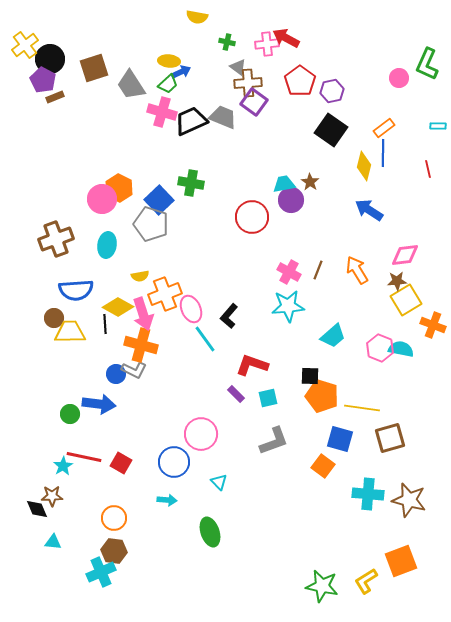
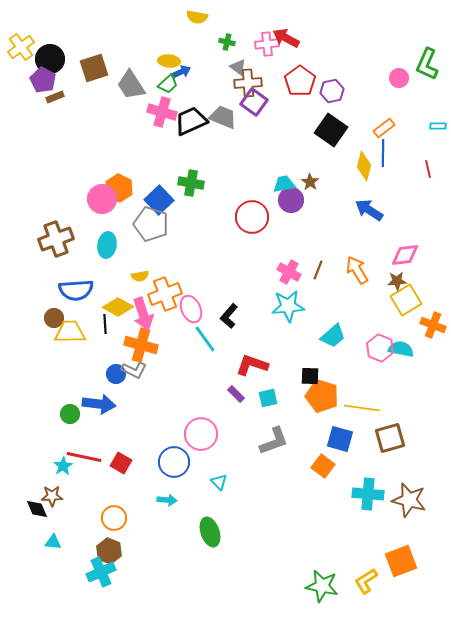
yellow cross at (25, 45): moved 4 px left, 2 px down
brown hexagon at (114, 551): moved 5 px left; rotated 15 degrees clockwise
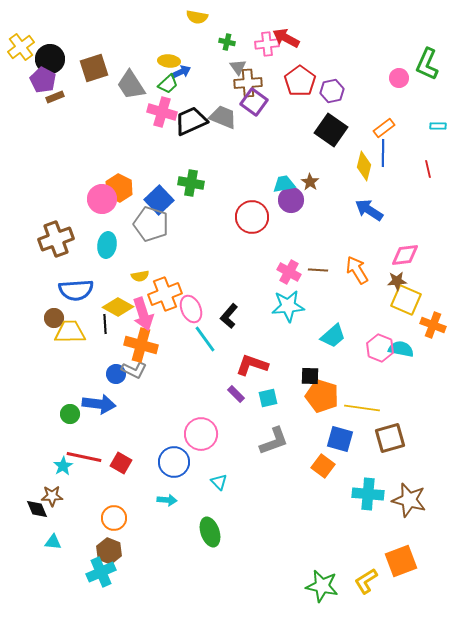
gray triangle at (238, 67): rotated 18 degrees clockwise
brown line at (318, 270): rotated 72 degrees clockwise
yellow square at (406, 300): rotated 36 degrees counterclockwise
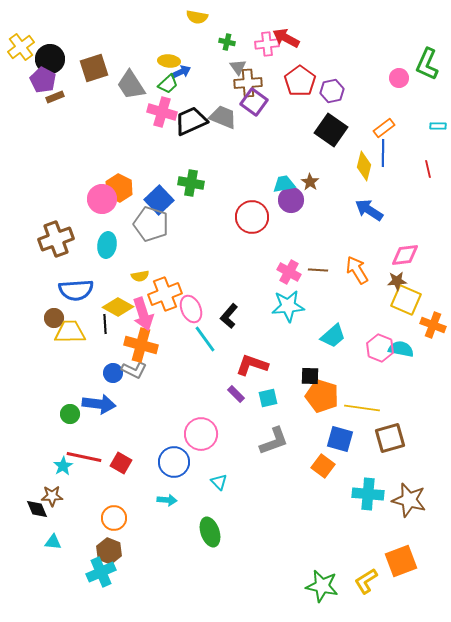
blue circle at (116, 374): moved 3 px left, 1 px up
